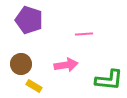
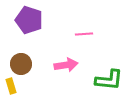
yellow rectangle: moved 23 px left; rotated 42 degrees clockwise
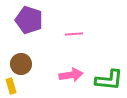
pink line: moved 10 px left
pink arrow: moved 5 px right, 10 px down
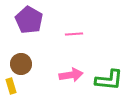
purple pentagon: rotated 12 degrees clockwise
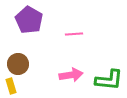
brown circle: moved 3 px left
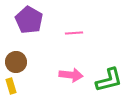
pink line: moved 1 px up
brown circle: moved 2 px left, 2 px up
pink arrow: rotated 15 degrees clockwise
green L-shape: rotated 20 degrees counterclockwise
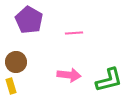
pink arrow: moved 2 px left
